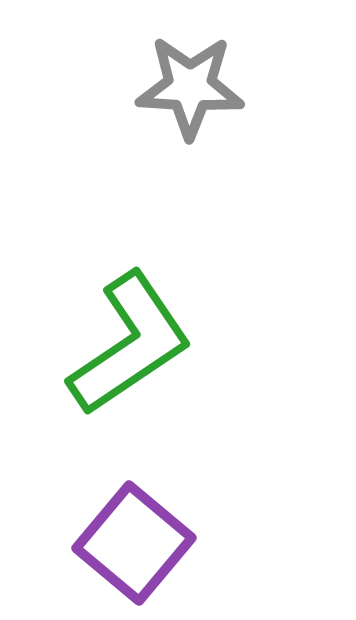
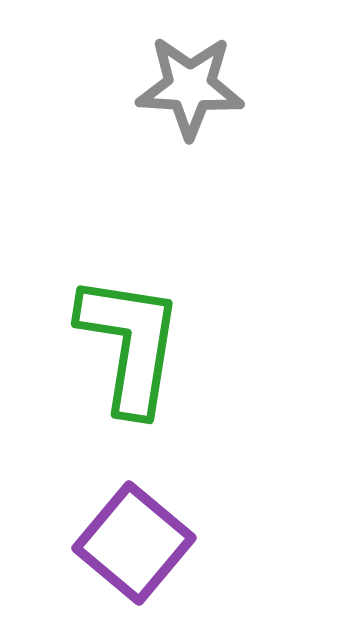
green L-shape: rotated 47 degrees counterclockwise
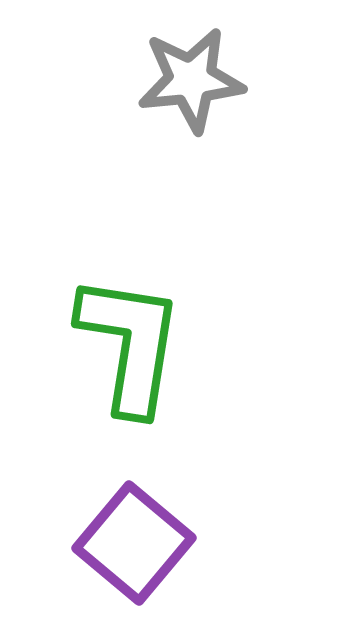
gray star: moved 1 px right, 7 px up; rotated 9 degrees counterclockwise
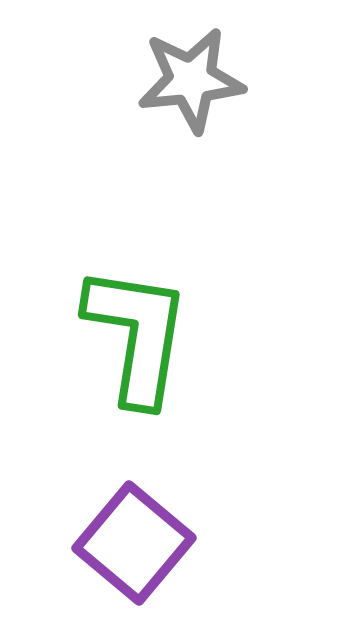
green L-shape: moved 7 px right, 9 px up
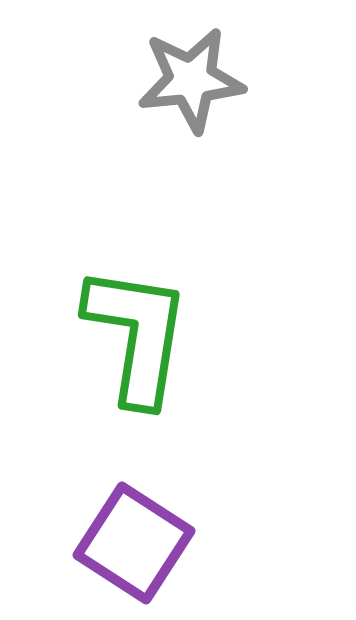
purple square: rotated 7 degrees counterclockwise
